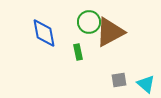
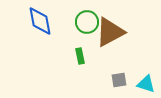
green circle: moved 2 px left
blue diamond: moved 4 px left, 12 px up
green rectangle: moved 2 px right, 4 px down
cyan triangle: rotated 24 degrees counterclockwise
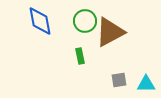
green circle: moved 2 px left, 1 px up
cyan triangle: rotated 18 degrees counterclockwise
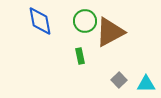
gray square: rotated 35 degrees counterclockwise
